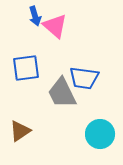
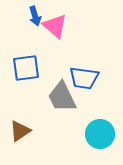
gray trapezoid: moved 4 px down
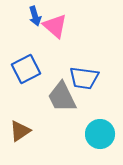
blue square: moved 1 px down; rotated 20 degrees counterclockwise
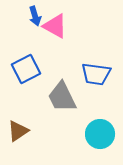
pink triangle: rotated 12 degrees counterclockwise
blue trapezoid: moved 12 px right, 4 px up
brown triangle: moved 2 px left
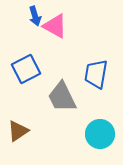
blue trapezoid: rotated 92 degrees clockwise
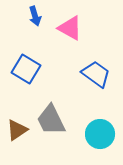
pink triangle: moved 15 px right, 2 px down
blue square: rotated 32 degrees counterclockwise
blue trapezoid: rotated 116 degrees clockwise
gray trapezoid: moved 11 px left, 23 px down
brown triangle: moved 1 px left, 1 px up
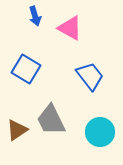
blue trapezoid: moved 6 px left, 2 px down; rotated 16 degrees clockwise
cyan circle: moved 2 px up
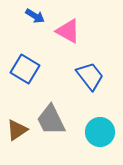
blue arrow: rotated 42 degrees counterclockwise
pink triangle: moved 2 px left, 3 px down
blue square: moved 1 px left
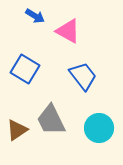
blue trapezoid: moved 7 px left
cyan circle: moved 1 px left, 4 px up
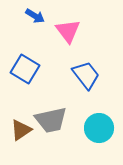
pink triangle: rotated 24 degrees clockwise
blue trapezoid: moved 3 px right, 1 px up
gray trapezoid: rotated 76 degrees counterclockwise
brown triangle: moved 4 px right
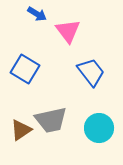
blue arrow: moved 2 px right, 2 px up
blue trapezoid: moved 5 px right, 3 px up
